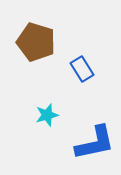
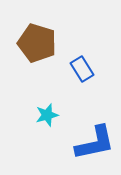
brown pentagon: moved 1 px right, 1 px down
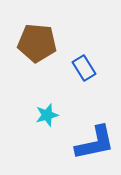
brown pentagon: rotated 12 degrees counterclockwise
blue rectangle: moved 2 px right, 1 px up
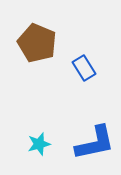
brown pentagon: rotated 18 degrees clockwise
cyan star: moved 8 px left, 29 px down
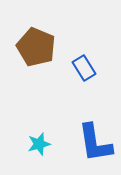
brown pentagon: moved 1 px left, 4 px down
blue L-shape: rotated 93 degrees clockwise
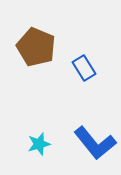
blue L-shape: rotated 30 degrees counterclockwise
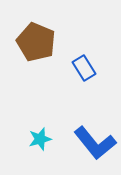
brown pentagon: moved 5 px up
cyan star: moved 1 px right, 5 px up
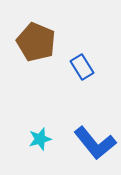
blue rectangle: moved 2 px left, 1 px up
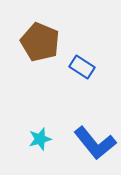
brown pentagon: moved 4 px right
blue rectangle: rotated 25 degrees counterclockwise
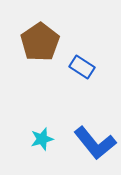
brown pentagon: rotated 15 degrees clockwise
cyan star: moved 2 px right
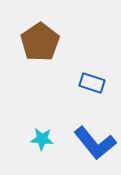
blue rectangle: moved 10 px right, 16 px down; rotated 15 degrees counterclockwise
cyan star: rotated 20 degrees clockwise
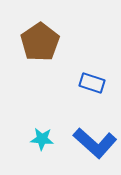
blue L-shape: rotated 9 degrees counterclockwise
